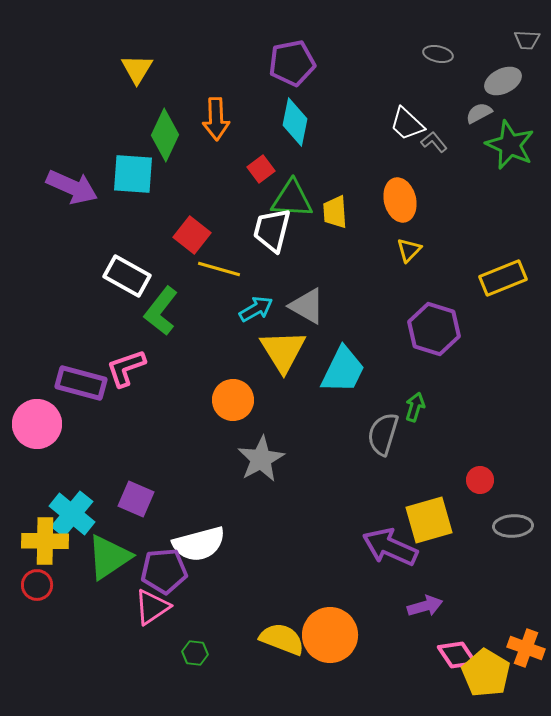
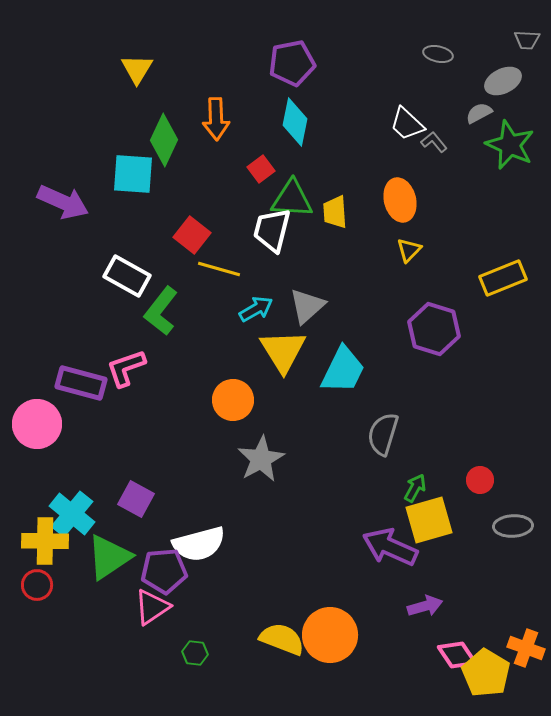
green diamond at (165, 135): moved 1 px left, 5 px down
purple arrow at (72, 187): moved 9 px left, 15 px down
gray triangle at (307, 306): rotated 48 degrees clockwise
green arrow at (415, 407): moved 81 px down; rotated 12 degrees clockwise
purple square at (136, 499): rotated 6 degrees clockwise
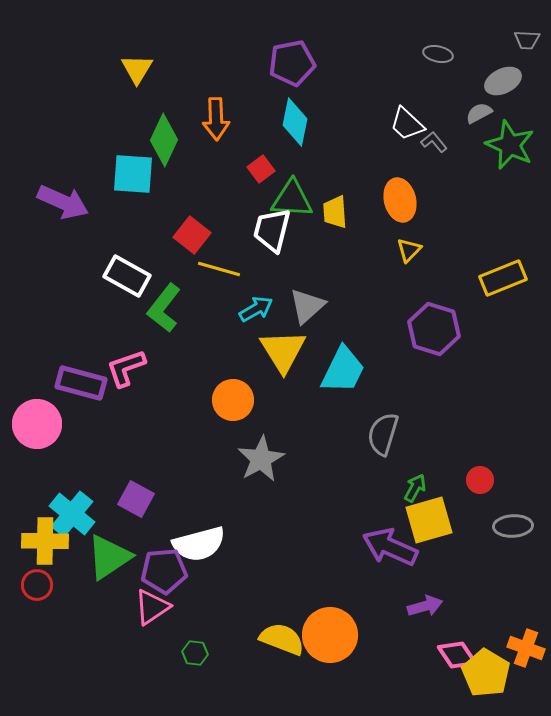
green L-shape at (161, 311): moved 3 px right, 3 px up
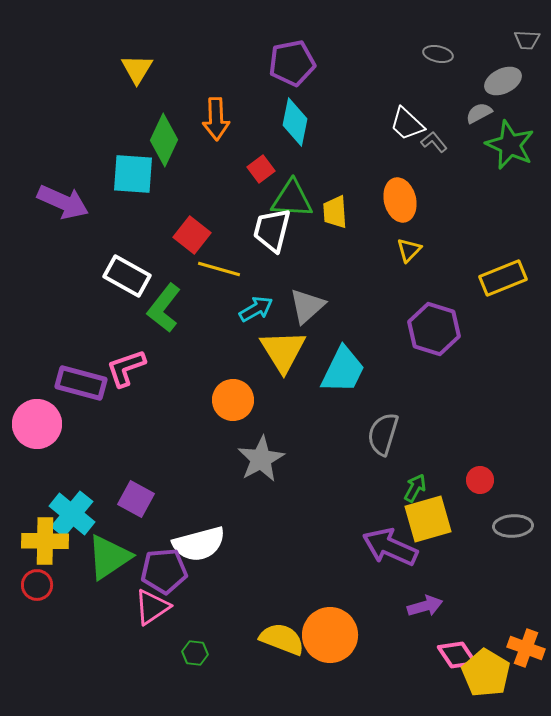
yellow square at (429, 520): moved 1 px left, 1 px up
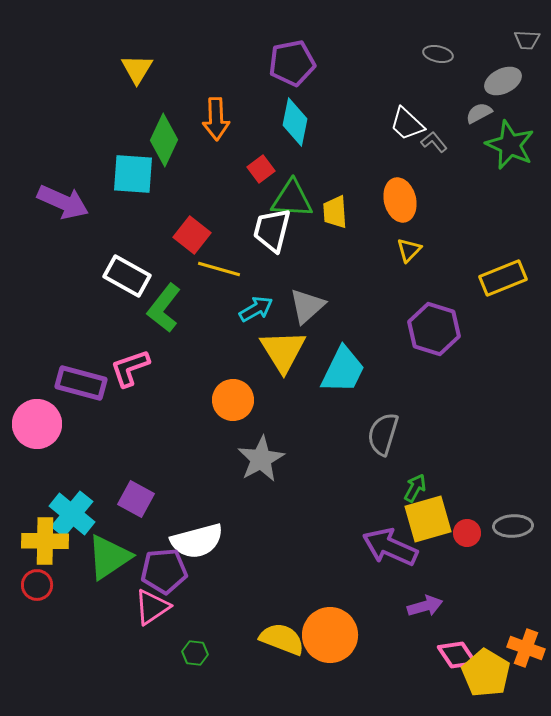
pink L-shape at (126, 368): moved 4 px right
red circle at (480, 480): moved 13 px left, 53 px down
white semicircle at (199, 544): moved 2 px left, 3 px up
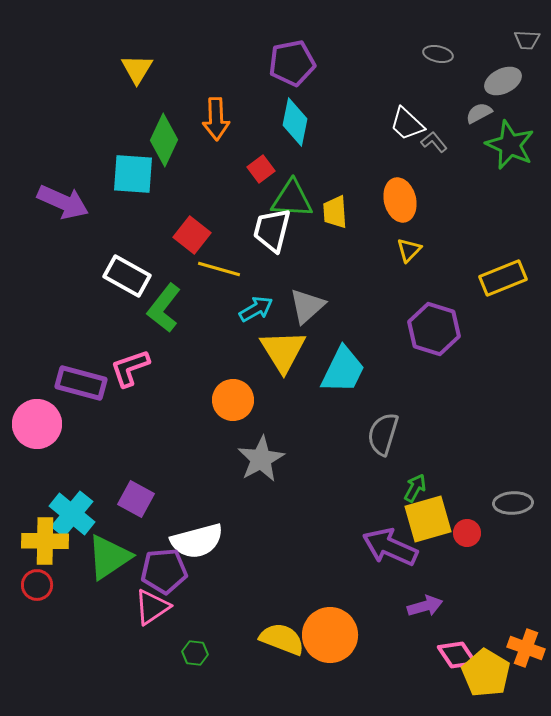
gray ellipse at (513, 526): moved 23 px up
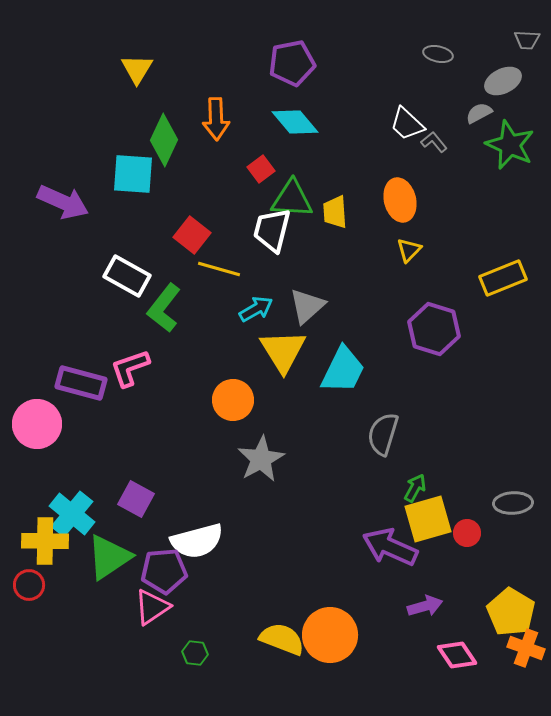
cyan diamond at (295, 122): rotated 51 degrees counterclockwise
red circle at (37, 585): moved 8 px left
yellow pentagon at (486, 673): moved 25 px right, 61 px up
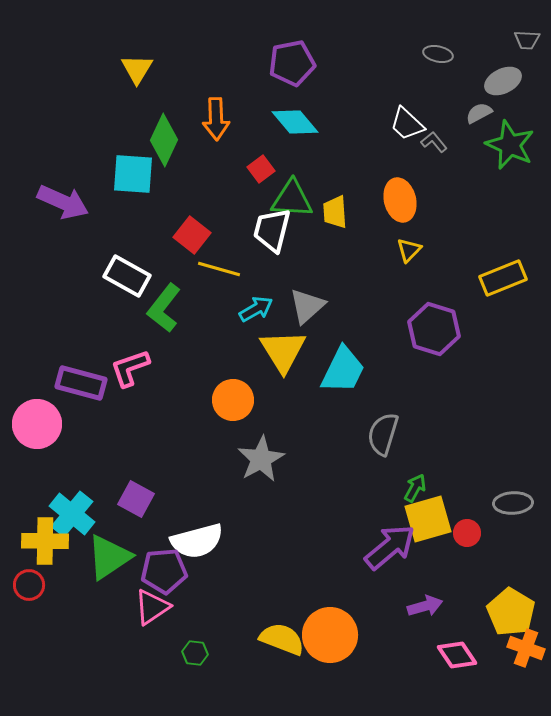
purple arrow at (390, 547): rotated 116 degrees clockwise
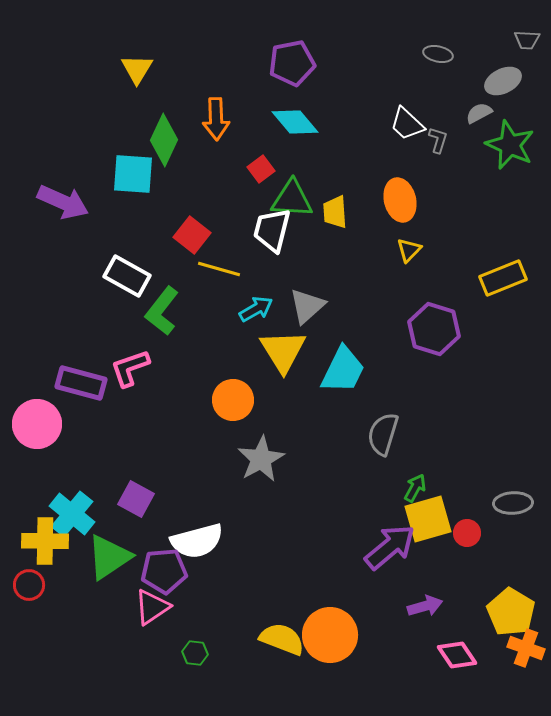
gray L-shape at (434, 142): moved 4 px right, 2 px up; rotated 56 degrees clockwise
green L-shape at (164, 308): moved 2 px left, 3 px down
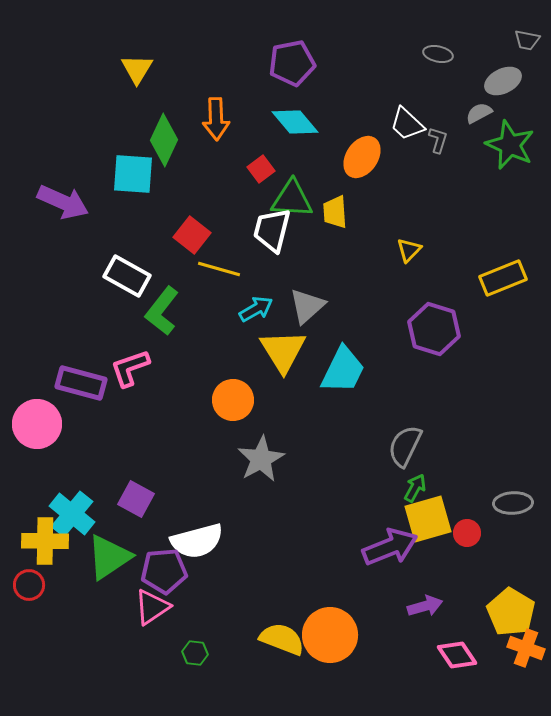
gray trapezoid at (527, 40): rotated 8 degrees clockwise
orange ellipse at (400, 200): moved 38 px left, 43 px up; rotated 48 degrees clockwise
gray semicircle at (383, 434): moved 22 px right, 12 px down; rotated 9 degrees clockwise
purple arrow at (390, 547): rotated 18 degrees clockwise
